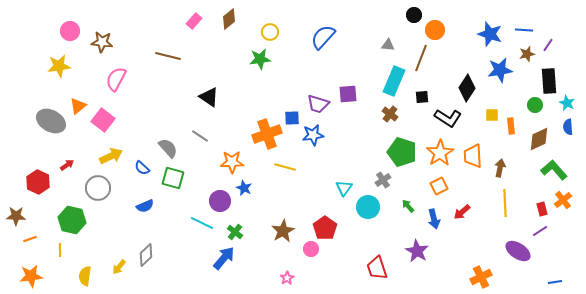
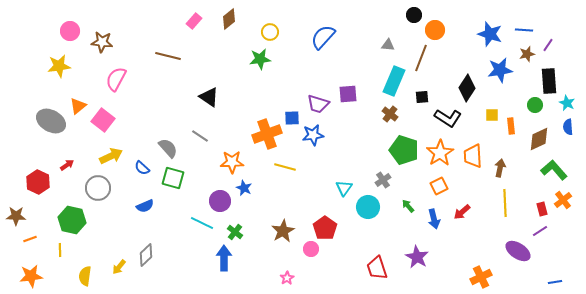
green pentagon at (402, 152): moved 2 px right, 2 px up
purple star at (417, 251): moved 6 px down
blue arrow at (224, 258): rotated 40 degrees counterclockwise
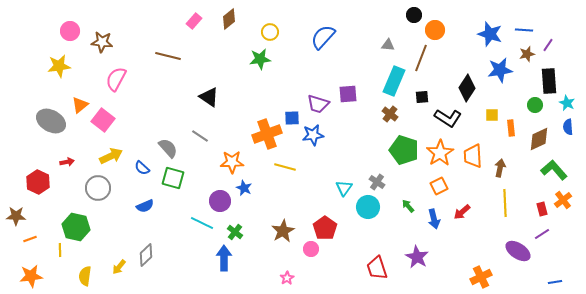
orange triangle at (78, 106): moved 2 px right, 1 px up
orange rectangle at (511, 126): moved 2 px down
red arrow at (67, 165): moved 3 px up; rotated 24 degrees clockwise
gray cross at (383, 180): moved 6 px left, 2 px down; rotated 21 degrees counterclockwise
green hexagon at (72, 220): moved 4 px right, 7 px down
purple line at (540, 231): moved 2 px right, 3 px down
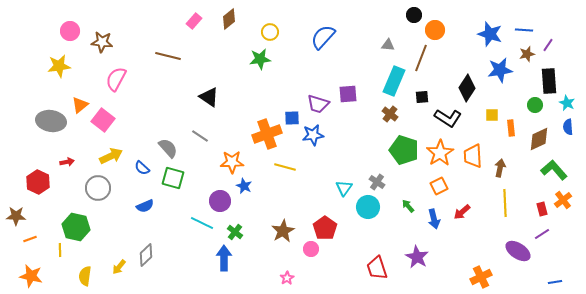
gray ellipse at (51, 121): rotated 20 degrees counterclockwise
blue star at (244, 188): moved 2 px up
orange star at (31, 276): rotated 20 degrees clockwise
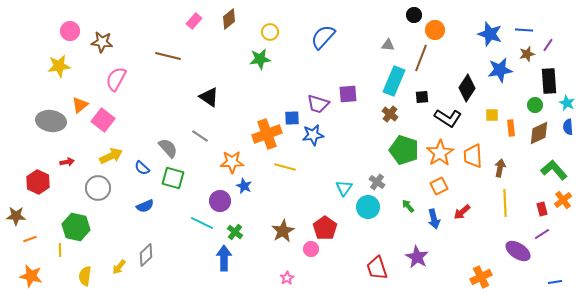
brown diamond at (539, 139): moved 6 px up
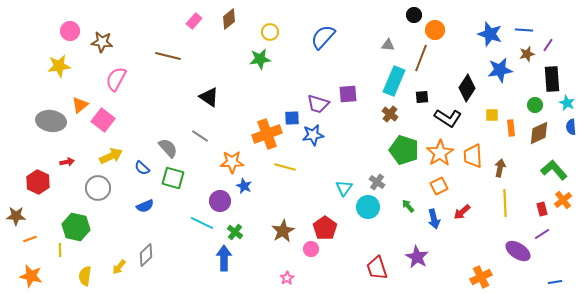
black rectangle at (549, 81): moved 3 px right, 2 px up
blue semicircle at (568, 127): moved 3 px right
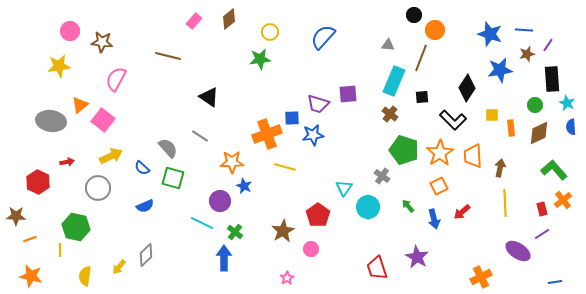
black L-shape at (448, 118): moved 5 px right, 2 px down; rotated 12 degrees clockwise
gray cross at (377, 182): moved 5 px right, 6 px up
red pentagon at (325, 228): moved 7 px left, 13 px up
